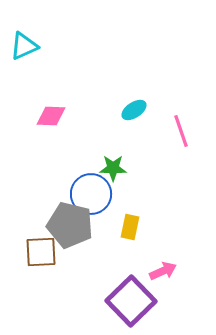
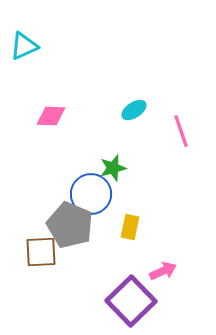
green star: rotated 16 degrees counterclockwise
gray pentagon: rotated 9 degrees clockwise
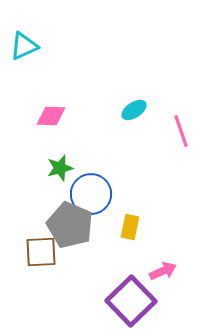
green star: moved 53 px left
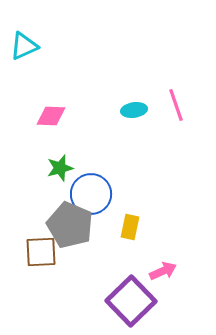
cyan ellipse: rotated 25 degrees clockwise
pink line: moved 5 px left, 26 px up
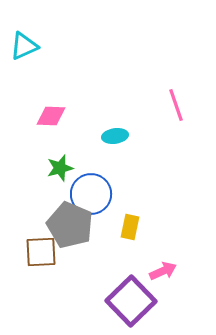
cyan ellipse: moved 19 px left, 26 px down
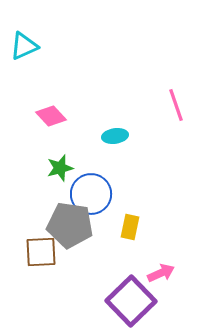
pink diamond: rotated 44 degrees clockwise
gray pentagon: rotated 15 degrees counterclockwise
pink arrow: moved 2 px left, 2 px down
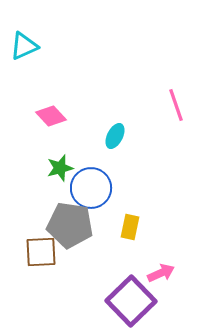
cyan ellipse: rotated 55 degrees counterclockwise
blue circle: moved 6 px up
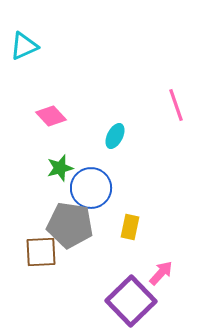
pink arrow: rotated 24 degrees counterclockwise
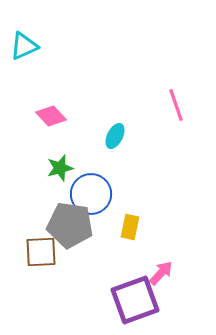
blue circle: moved 6 px down
purple square: moved 4 px right, 1 px up; rotated 24 degrees clockwise
